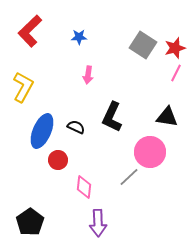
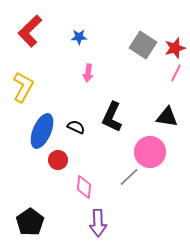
pink arrow: moved 2 px up
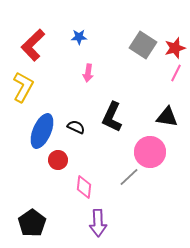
red L-shape: moved 3 px right, 14 px down
black pentagon: moved 2 px right, 1 px down
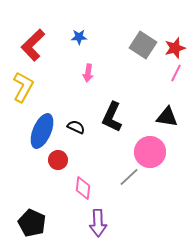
pink diamond: moved 1 px left, 1 px down
black pentagon: rotated 12 degrees counterclockwise
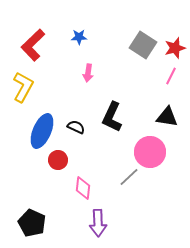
pink line: moved 5 px left, 3 px down
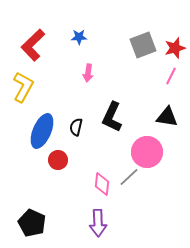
gray square: rotated 36 degrees clockwise
black semicircle: rotated 102 degrees counterclockwise
pink circle: moved 3 px left
pink diamond: moved 19 px right, 4 px up
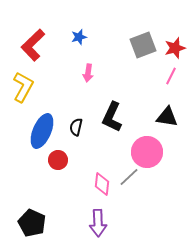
blue star: rotated 14 degrees counterclockwise
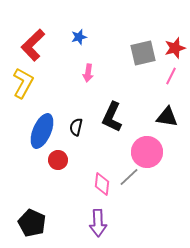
gray square: moved 8 px down; rotated 8 degrees clockwise
yellow L-shape: moved 4 px up
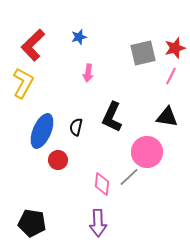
black pentagon: rotated 16 degrees counterclockwise
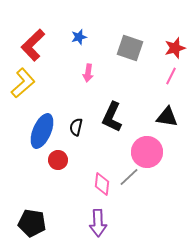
gray square: moved 13 px left, 5 px up; rotated 32 degrees clockwise
yellow L-shape: rotated 20 degrees clockwise
